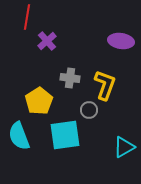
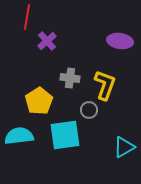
purple ellipse: moved 1 px left
cyan semicircle: rotated 104 degrees clockwise
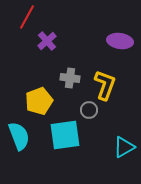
red line: rotated 20 degrees clockwise
yellow pentagon: rotated 12 degrees clockwise
cyan semicircle: rotated 76 degrees clockwise
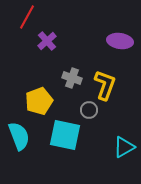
gray cross: moved 2 px right; rotated 12 degrees clockwise
cyan square: rotated 20 degrees clockwise
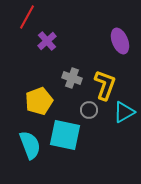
purple ellipse: rotated 60 degrees clockwise
cyan semicircle: moved 11 px right, 9 px down
cyan triangle: moved 35 px up
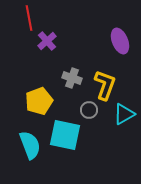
red line: moved 2 px right, 1 px down; rotated 40 degrees counterclockwise
cyan triangle: moved 2 px down
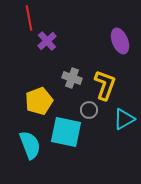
cyan triangle: moved 5 px down
cyan square: moved 1 px right, 3 px up
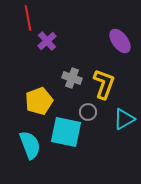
red line: moved 1 px left
purple ellipse: rotated 15 degrees counterclockwise
yellow L-shape: moved 1 px left, 1 px up
gray circle: moved 1 px left, 2 px down
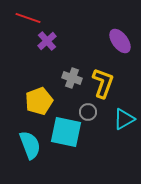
red line: rotated 60 degrees counterclockwise
yellow L-shape: moved 1 px left, 1 px up
